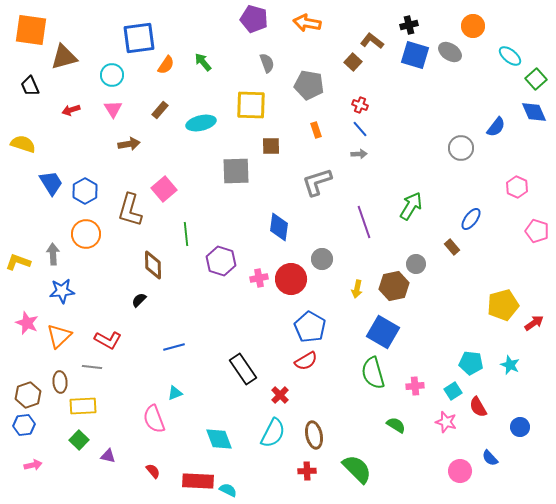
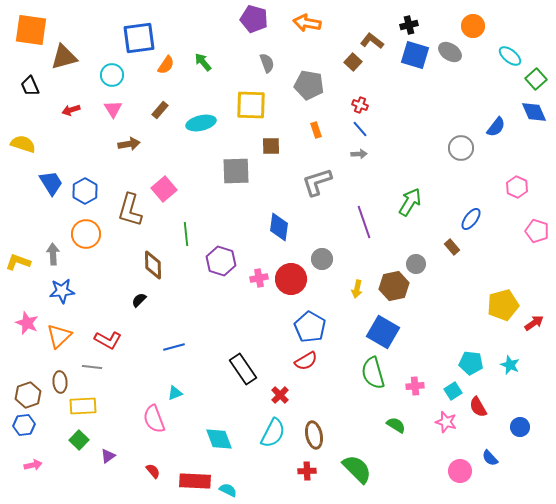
green arrow at (411, 206): moved 1 px left, 4 px up
purple triangle at (108, 456): rotated 49 degrees counterclockwise
red rectangle at (198, 481): moved 3 px left
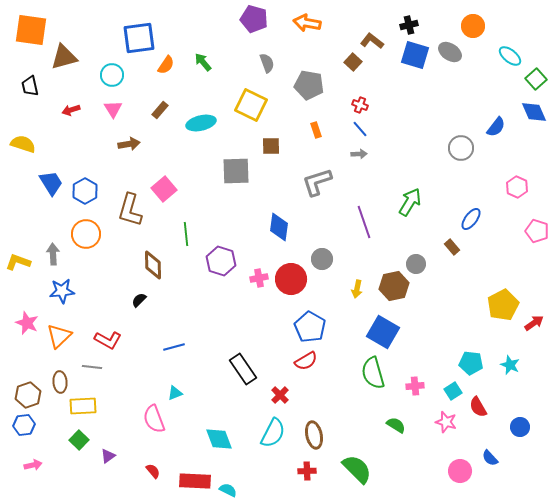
black trapezoid at (30, 86): rotated 10 degrees clockwise
yellow square at (251, 105): rotated 24 degrees clockwise
yellow pentagon at (503, 305): rotated 12 degrees counterclockwise
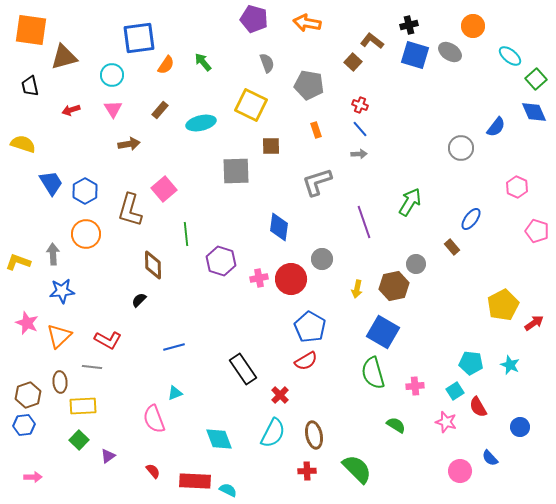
cyan square at (453, 391): moved 2 px right
pink arrow at (33, 465): moved 12 px down; rotated 12 degrees clockwise
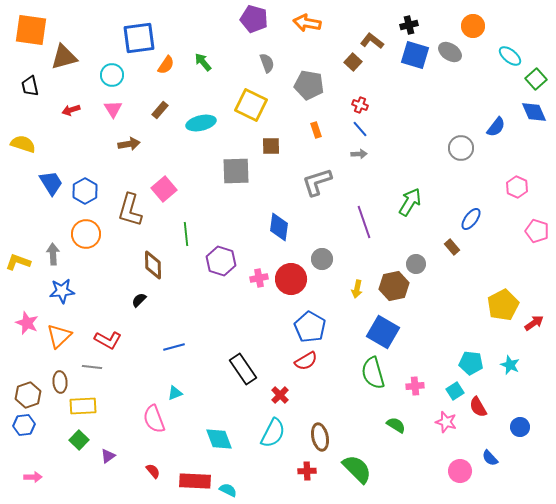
brown ellipse at (314, 435): moved 6 px right, 2 px down
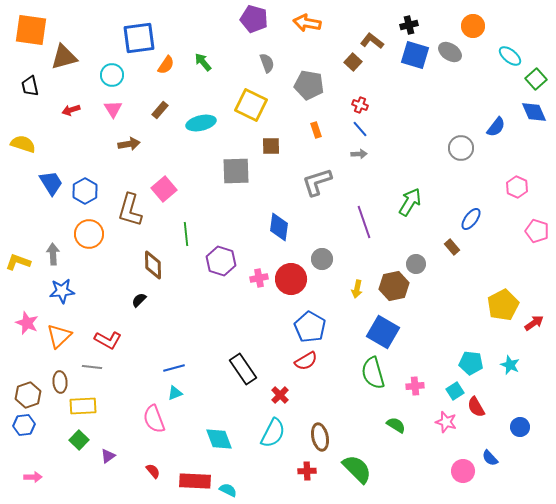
orange circle at (86, 234): moved 3 px right
blue line at (174, 347): moved 21 px down
red semicircle at (478, 407): moved 2 px left
pink circle at (460, 471): moved 3 px right
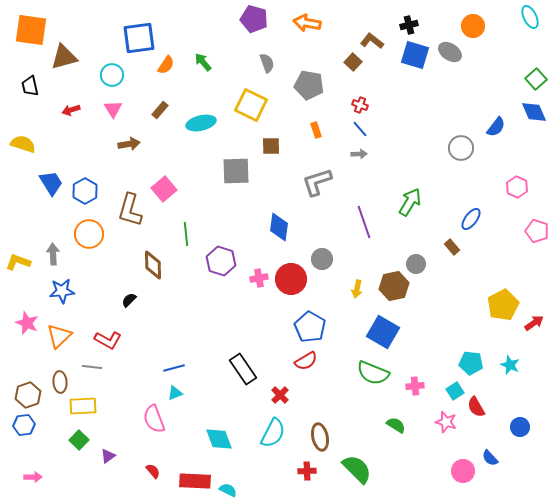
cyan ellipse at (510, 56): moved 20 px right, 39 px up; rotated 25 degrees clockwise
black semicircle at (139, 300): moved 10 px left
green semicircle at (373, 373): rotated 52 degrees counterclockwise
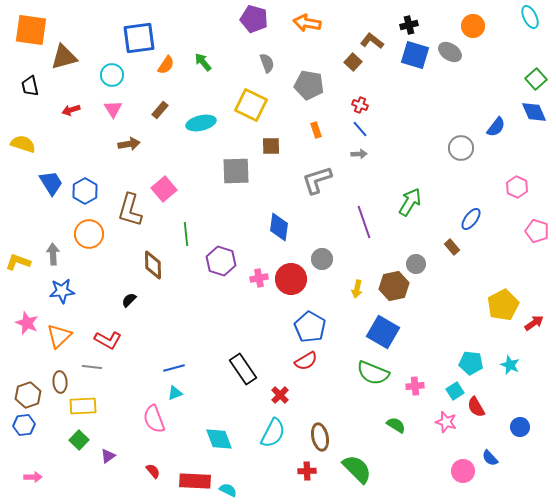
gray L-shape at (317, 182): moved 2 px up
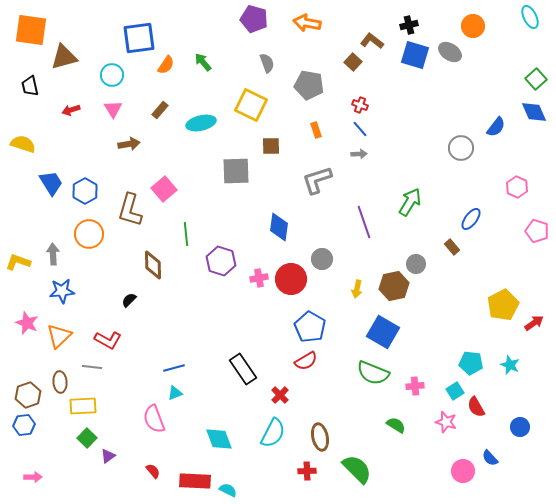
green square at (79, 440): moved 8 px right, 2 px up
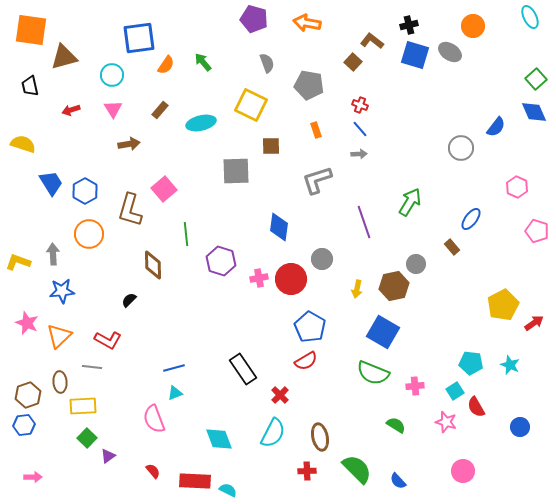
blue semicircle at (490, 458): moved 92 px left, 23 px down
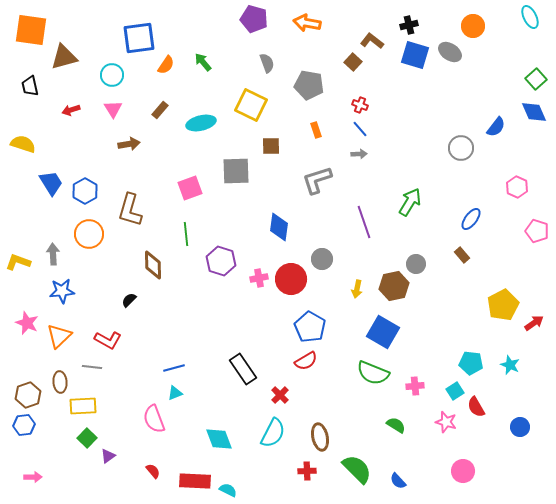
pink square at (164, 189): moved 26 px right, 1 px up; rotated 20 degrees clockwise
brown rectangle at (452, 247): moved 10 px right, 8 px down
